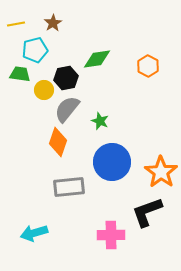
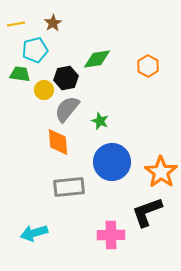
orange diamond: rotated 24 degrees counterclockwise
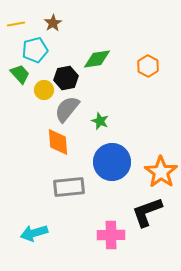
green trapezoid: rotated 40 degrees clockwise
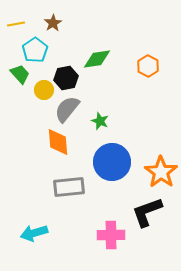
cyan pentagon: rotated 20 degrees counterclockwise
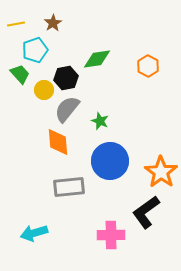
cyan pentagon: rotated 15 degrees clockwise
blue circle: moved 2 px left, 1 px up
black L-shape: moved 1 px left; rotated 16 degrees counterclockwise
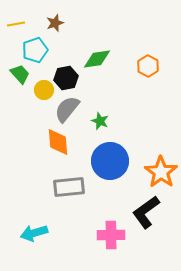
brown star: moved 2 px right; rotated 12 degrees clockwise
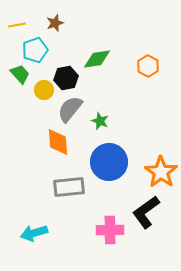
yellow line: moved 1 px right, 1 px down
gray semicircle: moved 3 px right
blue circle: moved 1 px left, 1 px down
pink cross: moved 1 px left, 5 px up
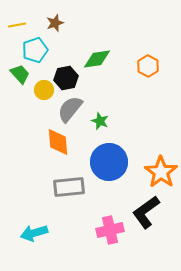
pink cross: rotated 12 degrees counterclockwise
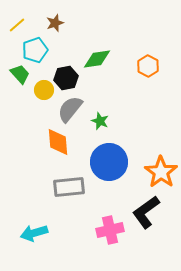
yellow line: rotated 30 degrees counterclockwise
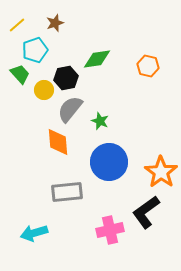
orange hexagon: rotated 15 degrees counterclockwise
gray rectangle: moved 2 px left, 5 px down
